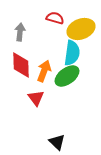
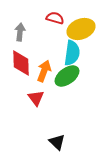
red diamond: moved 2 px up
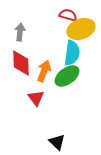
red semicircle: moved 13 px right, 3 px up
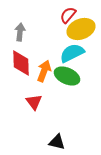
red semicircle: rotated 66 degrees counterclockwise
cyan semicircle: rotated 125 degrees counterclockwise
green ellipse: rotated 60 degrees clockwise
red triangle: moved 2 px left, 4 px down
black triangle: rotated 30 degrees counterclockwise
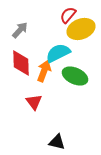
gray arrow: moved 2 px up; rotated 36 degrees clockwise
cyan semicircle: moved 14 px left
green ellipse: moved 8 px right
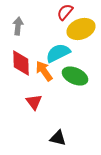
red semicircle: moved 3 px left, 3 px up
gray arrow: moved 2 px left, 4 px up; rotated 36 degrees counterclockwise
orange arrow: rotated 55 degrees counterclockwise
black triangle: moved 1 px right, 4 px up
